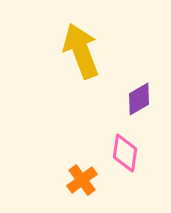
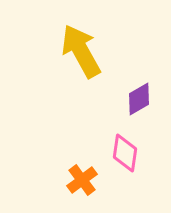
yellow arrow: rotated 8 degrees counterclockwise
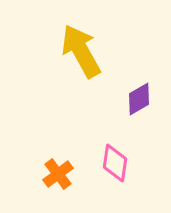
pink diamond: moved 10 px left, 10 px down
orange cross: moved 24 px left, 6 px up
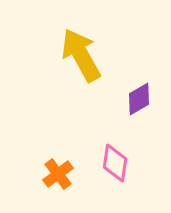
yellow arrow: moved 4 px down
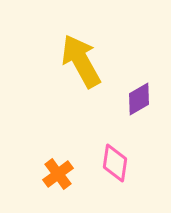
yellow arrow: moved 6 px down
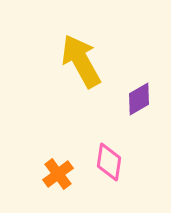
pink diamond: moved 6 px left, 1 px up
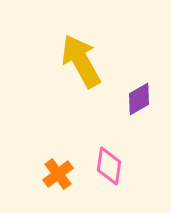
pink diamond: moved 4 px down
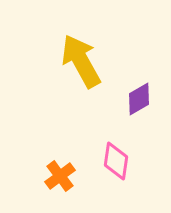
pink diamond: moved 7 px right, 5 px up
orange cross: moved 2 px right, 2 px down
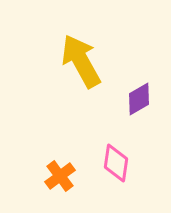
pink diamond: moved 2 px down
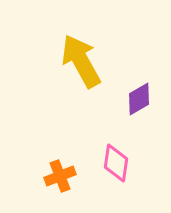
orange cross: rotated 16 degrees clockwise
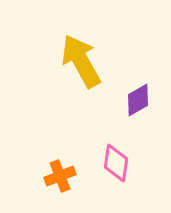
purple diamond: moved 1 px left, 1 px down
